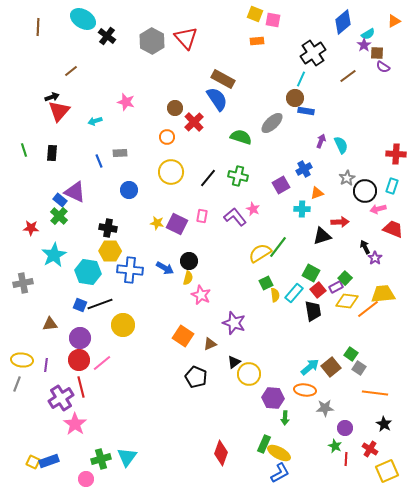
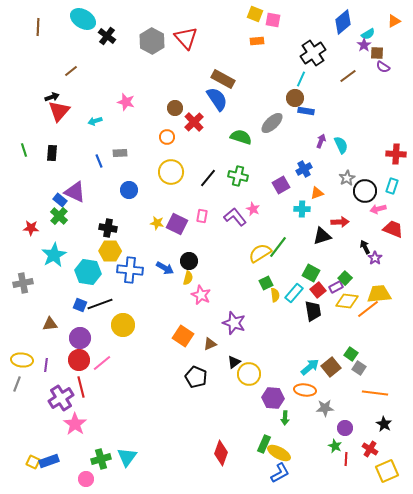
yellow trapezoid at (383, 294): moved 4 px left
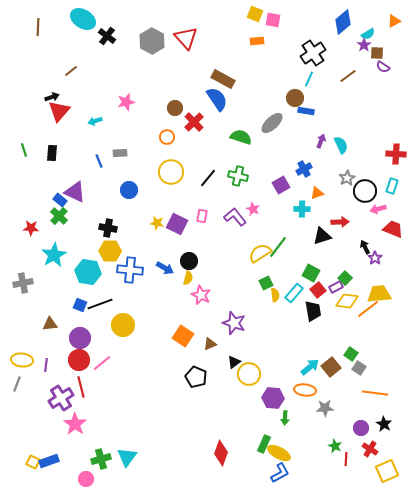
cyan line at (301, 79): moved 8 px right
pink star at (126, 102): rotated 30 degrees counterclockwise
purple circle at (345, 428): moved 16 px right
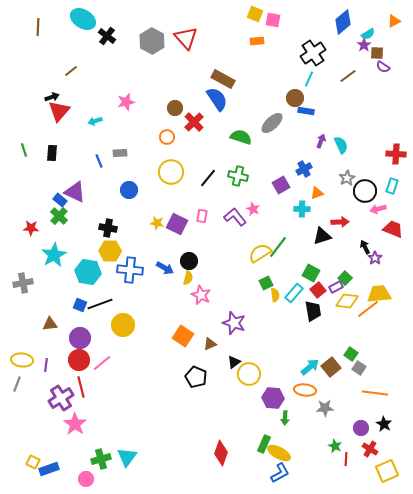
blue rectangle at (49, 461): moved 8 px down
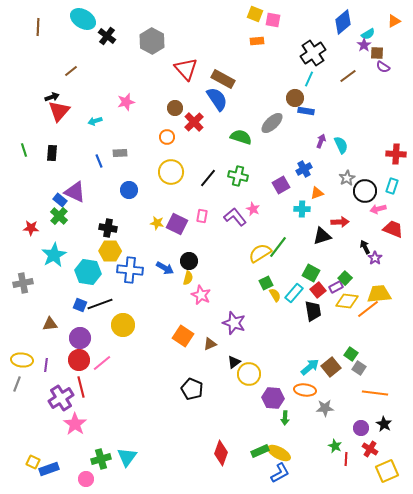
red triangle at (186, 38): moved 31 px down
yellow semicircle at (275, 295): rotated 24 degrees counterclockwise
black pentagon at (196, 377): moved 4 px left, 12 px down
green rectangle at (264, 444): moved 4 px left, 7 px down; rotated 42 degrees clockwise
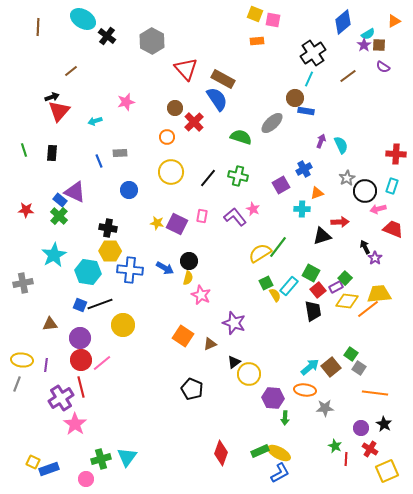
brown square at (377, 53): moved 2 px right, 8 px up
red star at (31, 228): moved 5 px left, 18 px up
cyan rectangle at (294, 293): moved 5 px left, 7 px up
red circle at (79, 360): moved 2 px right
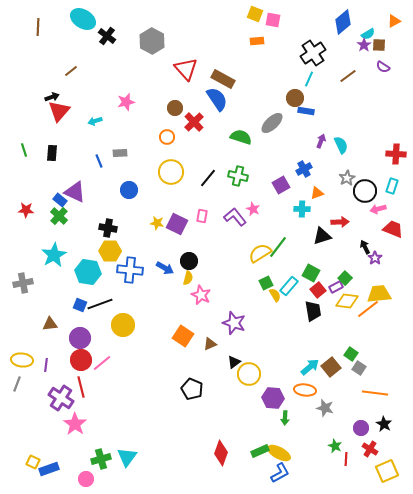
purple cross at (61, 398): rotated 25 degrees counterclockwise
gray star at (325, 408): rotated 18 degrees clockwise
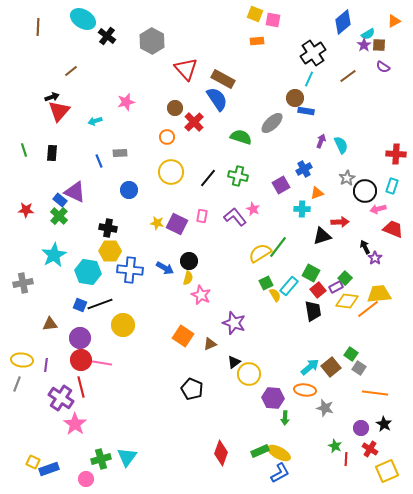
pink line at (102, 363): rotated 48 degrees clockwise
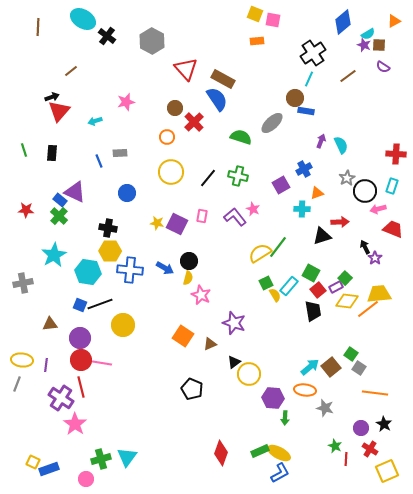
purple star at (364, 45): rotated 16 degrees counterclockwise
blue circle at (129, 190): moved 2 px left, 3 px down
